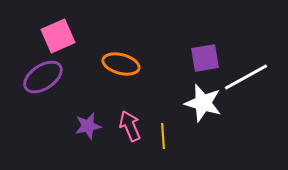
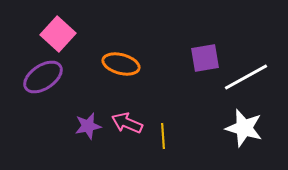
pink square: moved 2 px up; rotated 24 degrees counterclockwise
white star: moved 41 px right, 25 px down
pink arrow: moved 3 px left, 3 px up; rotated 44 degrees counterclockwise
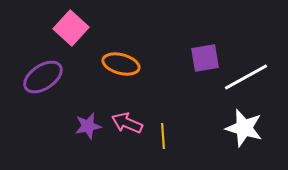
pink square: moved 13 px right, 6 px up
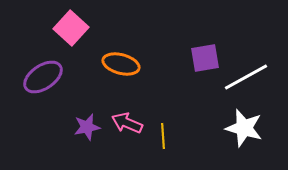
purple star: moved 1 px left, 1 px down
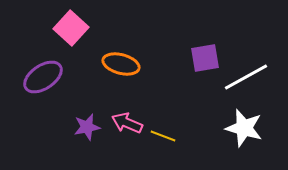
yellow line: rotated 65 degrees counterclockwise
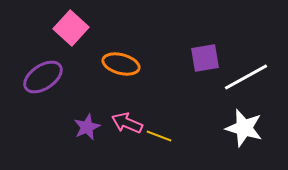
purple star: rotated 12 degrees counterclockwise
yellow line: moved 4 px left
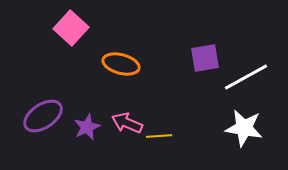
purple ellipse: moved 39 px down
white star: rotated 6 degrees counterclockwise
yellow line: rotated 25 degrees counterclockwise
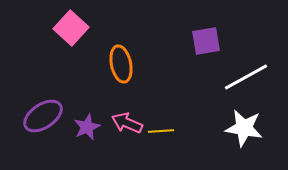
purple square: moved 1 px right, 17 px up
orange ellipse: rotated 63 degrees clockwise
yellow line: moved 2 px right, 5 px up
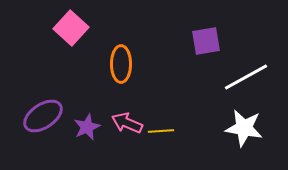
orange ellipse: rotated 12 degrees clockwise
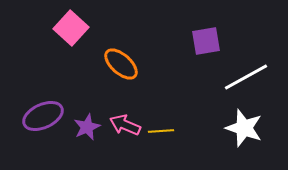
orange ellipse: rotated 48 degrees counterclockwise
purple ellipse: rotated 9 degrees clockwise
pink arrow: moved 2 px left, 2 px down
white star: rotated 9 degrees clockwise
